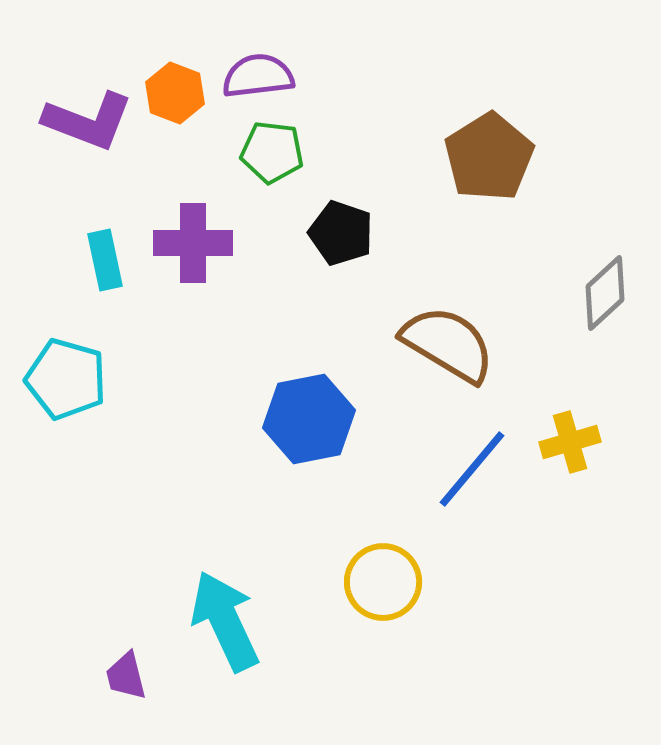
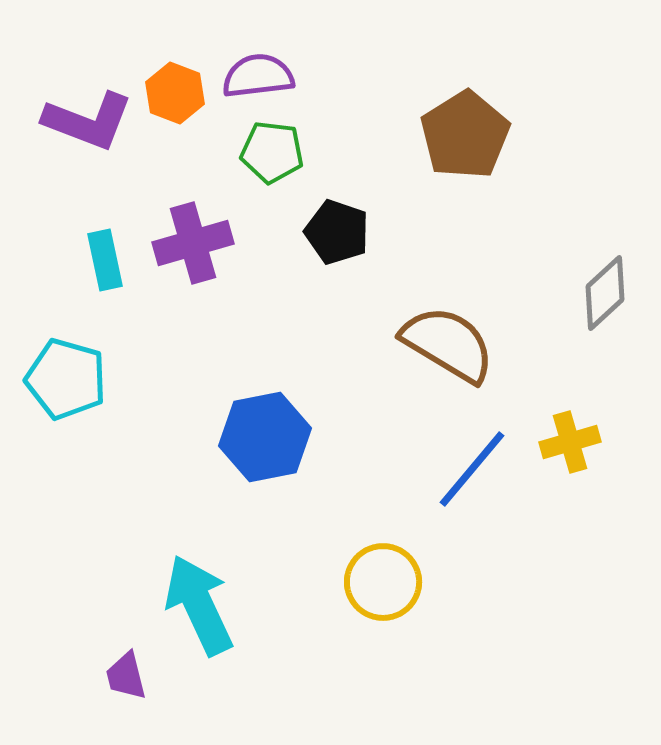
brown pentagon: moved 24 px left, 22 px up
black pentagon: moved 4 px left, 1 px up
purple cross: rotated 16 degrees counterclockwise
blue hexagon: moved 44 px left, 18 px down
cyan arrow: moved 26 px left, 16 px up
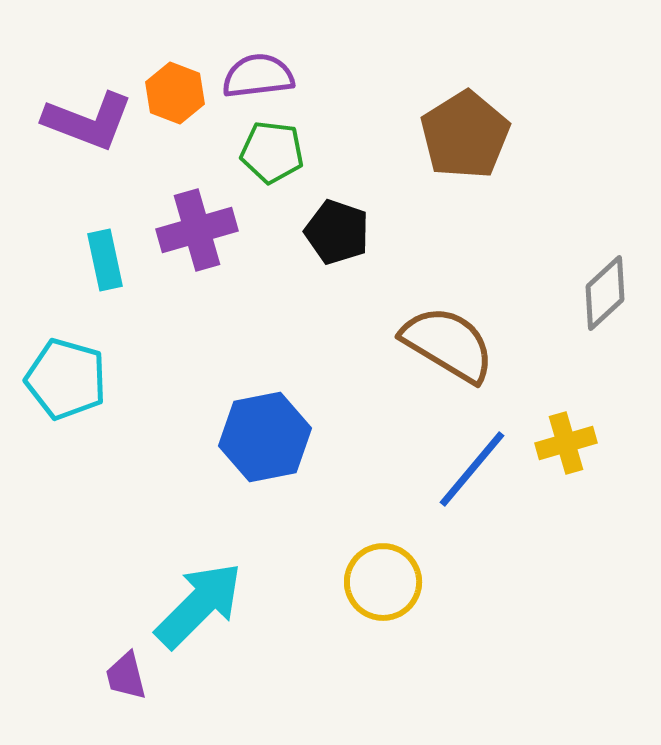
purple cross: moved 4 px right, 13 px up
yellow cross: moved 4 px left, 1 px down
cyan arrow: rotated 70 degrees clockwise
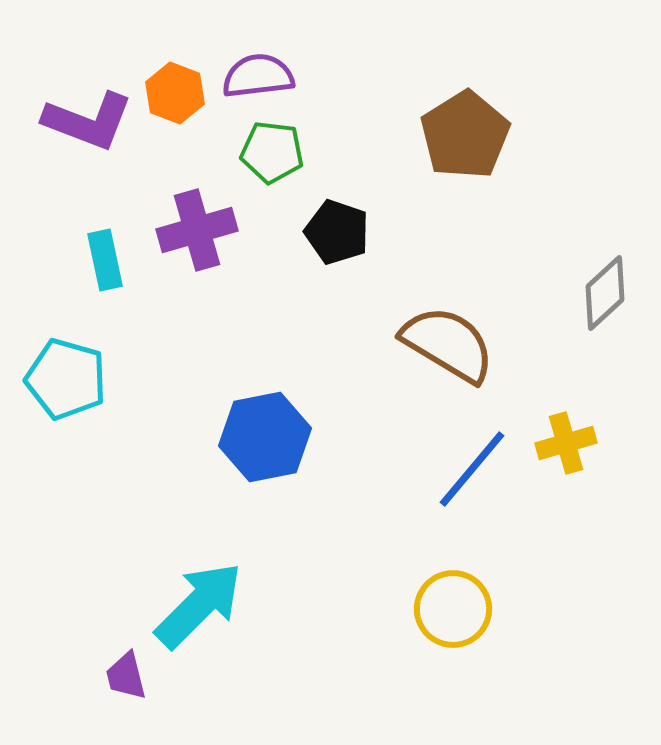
yellow circle: moved 70 px right, 27 px down
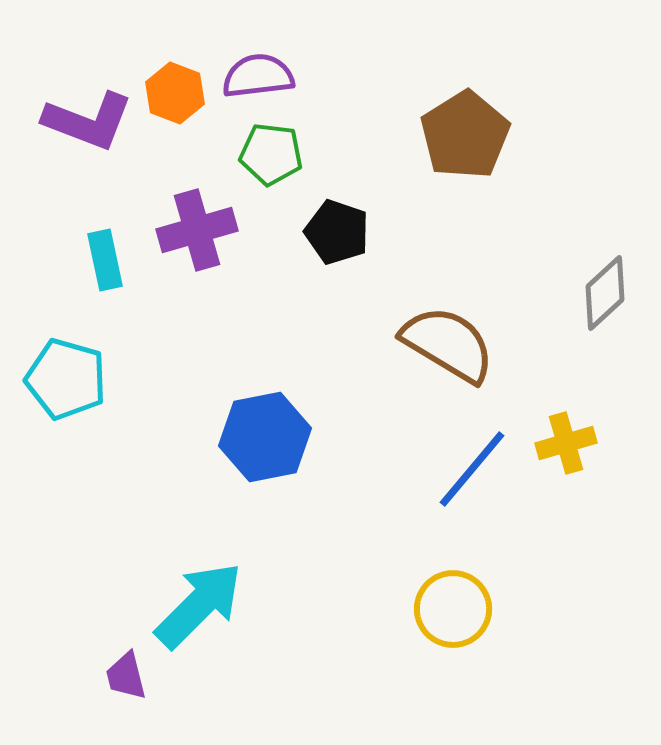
green pentagon: moved 1 px left, 2 px down
